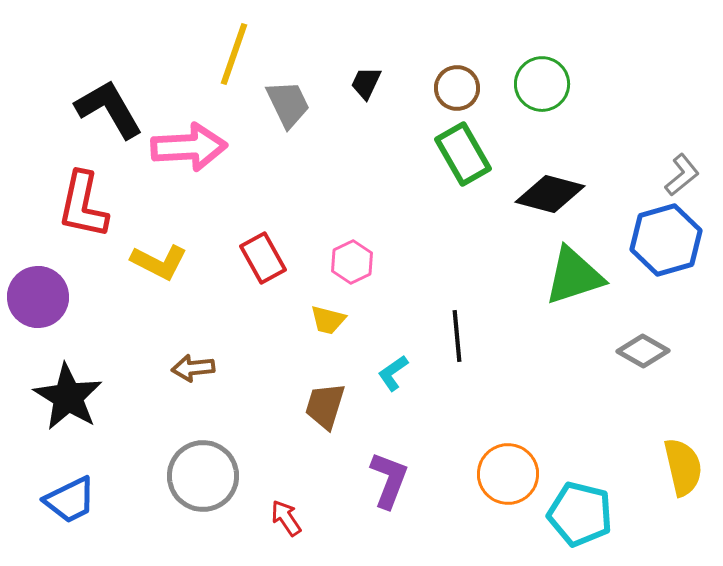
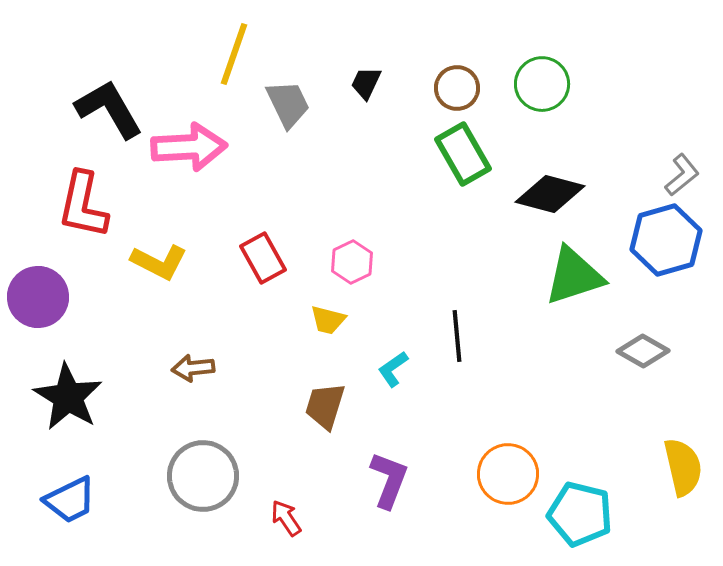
cyan L-shape: moved 4 px up
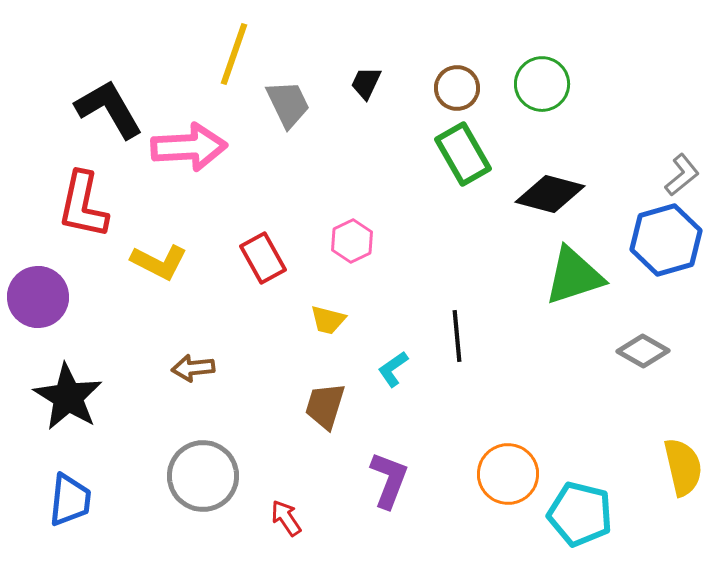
pink hexagon: moved 21 px up
blue trapezoid: rotated 58 degrees counterclockwise
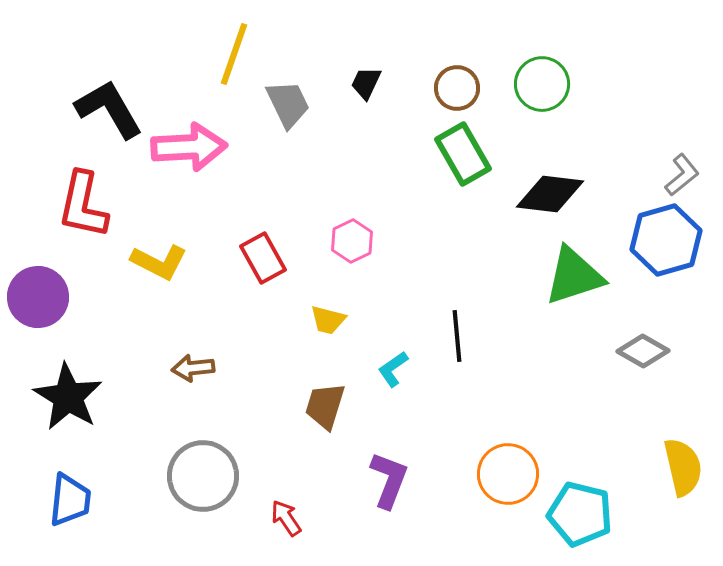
black diamond: rotated 8 degrees counterclockwise
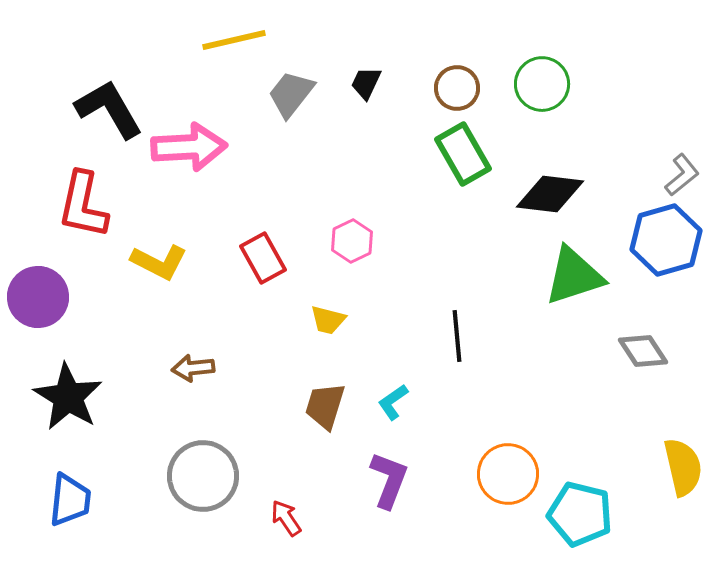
yellow line: moved 14 px up; rotated 58 degrees clockwise
gray trapezoid: moved 3 px right, 10 px up; rotated 116 degrees counterclockwise
gray diamond: rotated 27 degrees clockwise
cyan L-shape: moved 33 px down
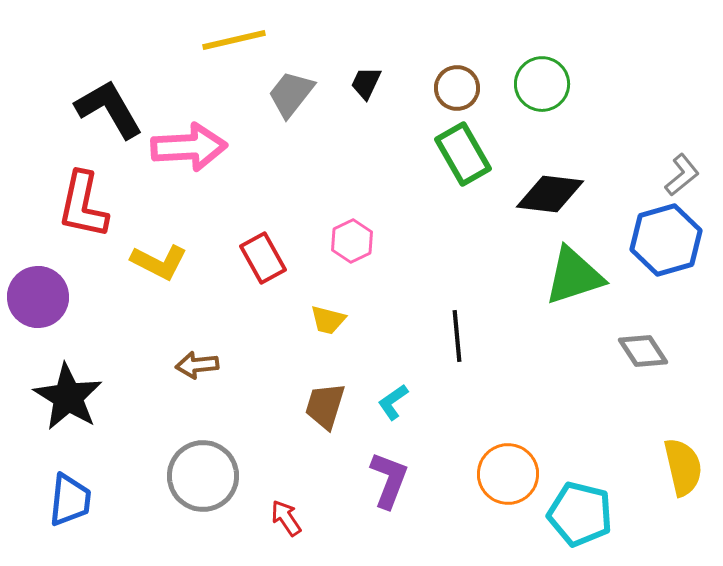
brown arrow: moved 4 px right, 3 px up
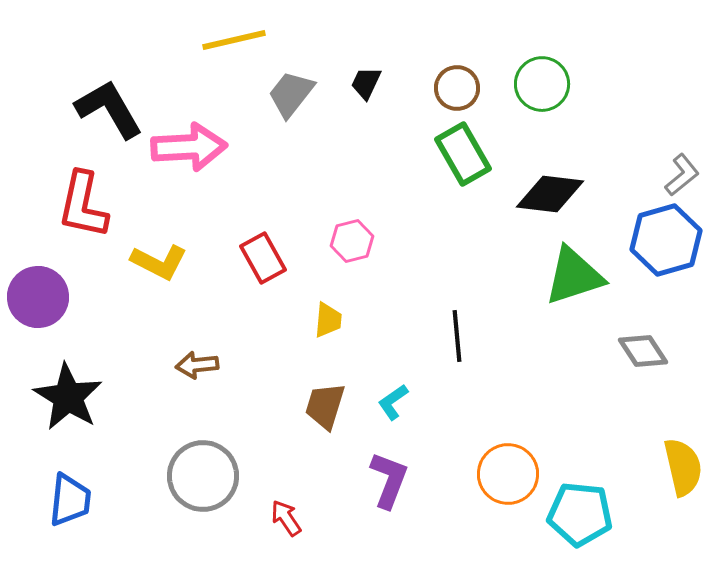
pink hexagon: rotated 12 degrees clockwise
yellow trapezoid: rotated 99 degrees counterclockwise
cyan pentagon: rotated 8 degrees counterclockwise
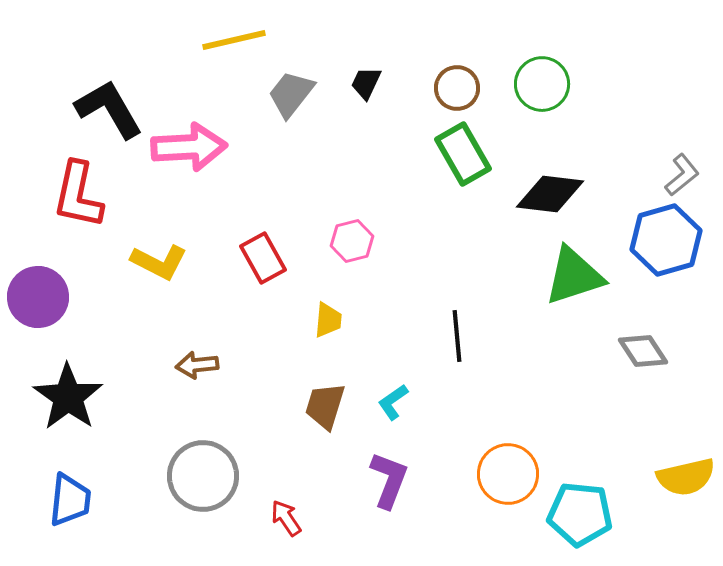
red L-shape: moved 5 px left, 10 px up
black star: rotated 4 degrees clockwise
yellow semicircle: moved 3 px right, 10 px down; rotated 90 degrees clockwise
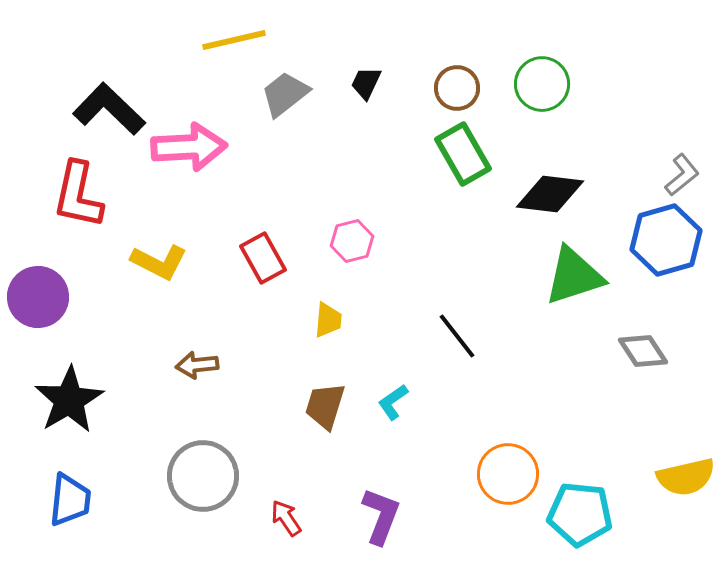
gray trapezoid: moved 6 px left; rotated 14 degrees clockwise
black L-shape: rotated 16 degrees counterclockwise
black line: rotated 33 degrees counterclockwise
black star: moved 1 px right, 3 px down; rotated 6 degrees clockwise
purple L-shape: moved 8 px left, 36 px down
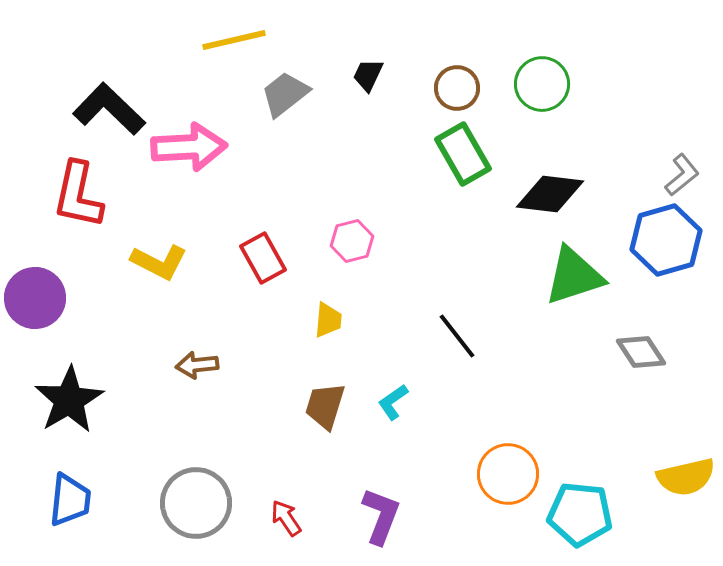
black trapezoid: moved 2 px right, 8 px up
purple circle: moved 3 px left, 1 px down
gray diamond: moved 2 px left, 1 px down
gray circle: moved 7 px left, 27 px down
